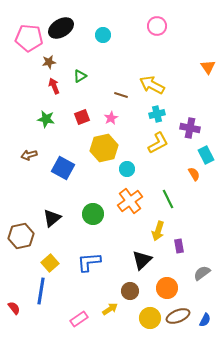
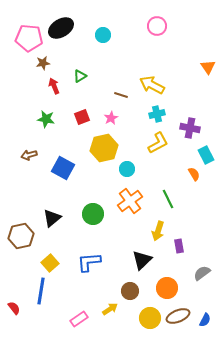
brown star at (49, 62): moved 6 px left, 1 px down
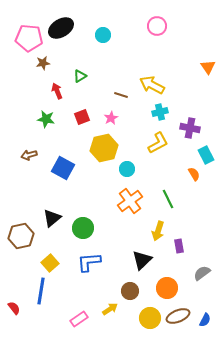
red arrow at (54, 86): moved 3 px right, 5 px down
cyan cross at (157, 114): moved 3 px right, 2 px up
green circle at (93, 214): moved 10 px left, 14 px down
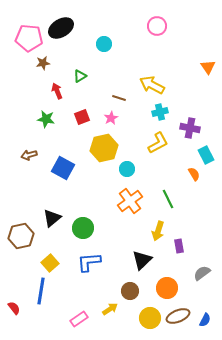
cyan circle at (103, 35): moved 1 px right, 9 px down
brown line at (121, 95): moved 2 px left, 3 px down
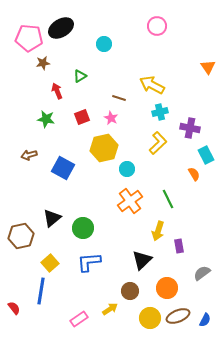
pink star at (111, 118): rotated 16 degrees counterclockwise
yellow L-shape at (158, 143): rotated 15 degrees counterclockwise
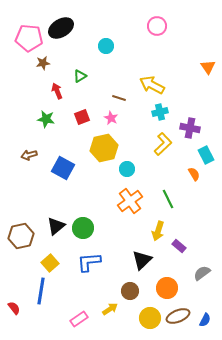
cyan circle at (104, 44): moved 2 px right, 2 px down
yellow L-shape at (158, 143): moved 5 px right, 1 px down
black triangle at (52, 218): moved 4 px right, 8 px down
purple rectangle at (179, 246): rotated 40 degrees counterclockwise
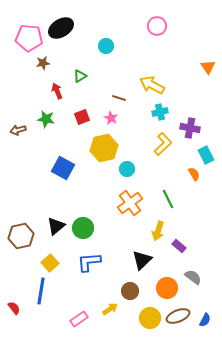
brown arrow at (29, 155): moved 11 px left, 25 px up
orange cross at (130, 201): moved 2 px down
gray semicircle at (202, 273): moved 9 px left, 4 px down; rotated 72 degrees clockwise
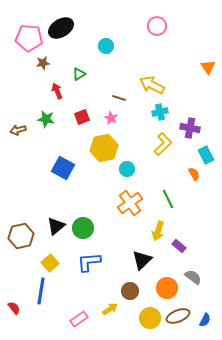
green triangle at (80, 76): moved 1 px left, 2 px up
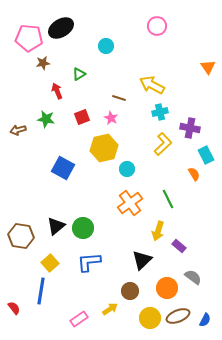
brown hexagon at (21, 236): rotated 20 degrees clockwise
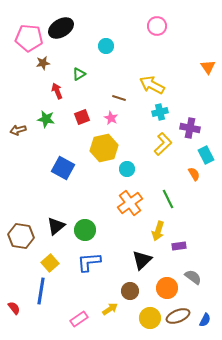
green circle at (83, 228): moved 2 px right, 2 px down
purple rectangle at (179, 246): rotated 48 degrees counterclockwise
